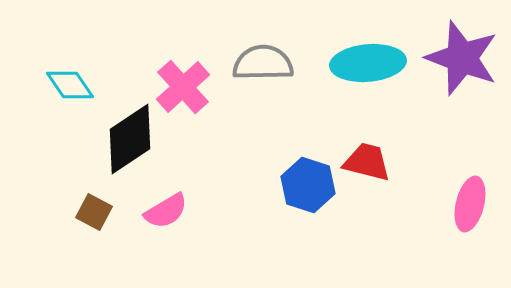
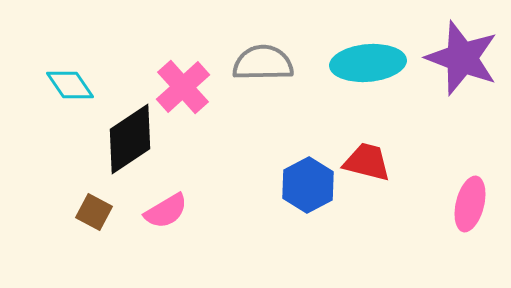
blue hexagon: rotated 14 degrees clockwise
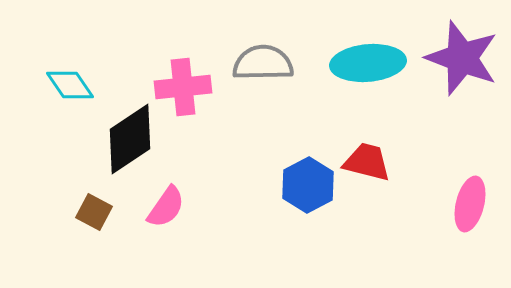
pink cross: rotated 36 degrees clockwise
pink semicircle: moved 4 px up; rotated 24 degrees counterclockwise
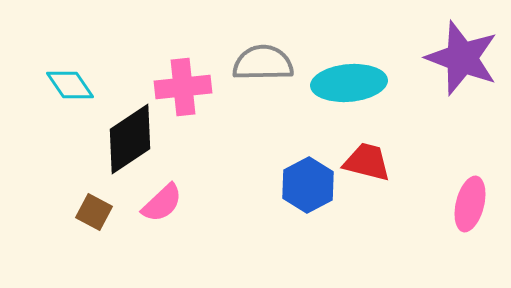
cyan ellipse: moved 19 px left, 20 px down
pink semicircle: moved 4 px left, 4 px up; rotated 12 degrees clockwise
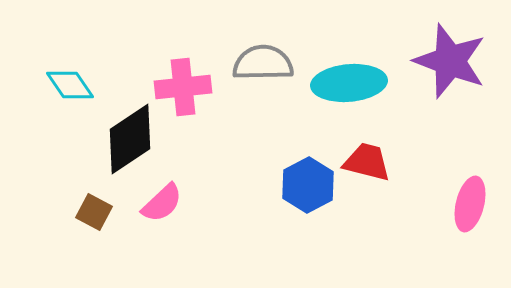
purple star: moved 12 px left, 3 px down
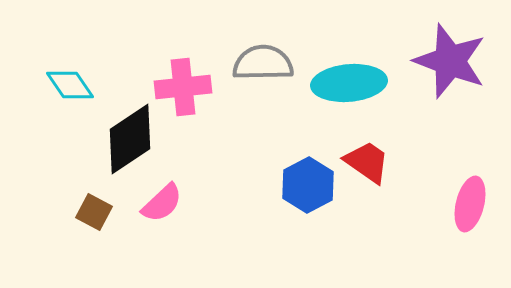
red trapezoid: rotated 21 degrees clockwise
